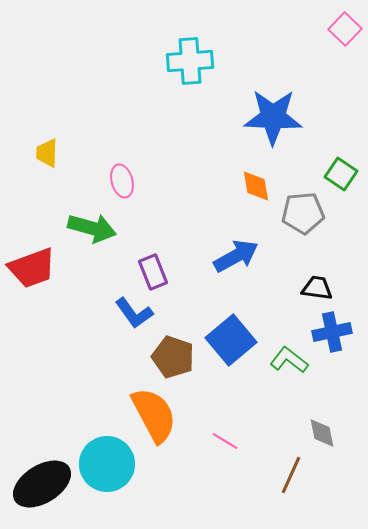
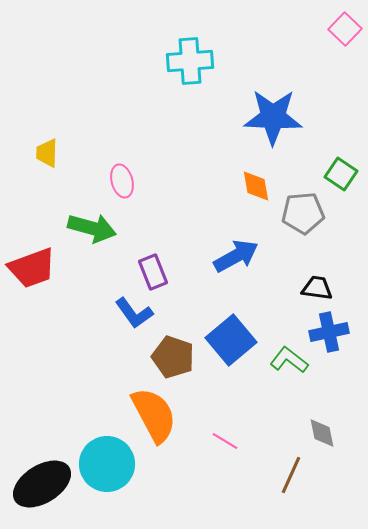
blue cross: moved 3 px left
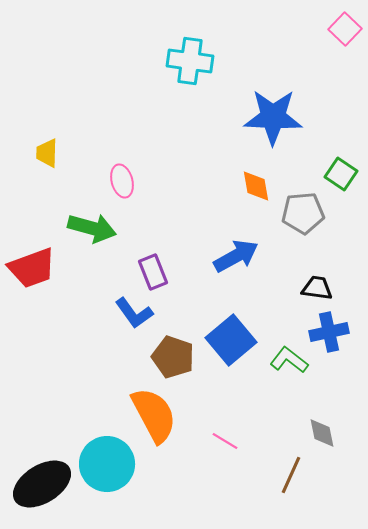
cyan cross: rotated 12 degrees clockwise
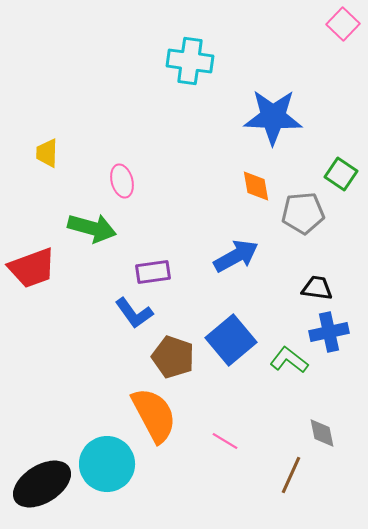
pink square: moved 2 px left, 5 px up
purple rectangle: rotated 76 degrees counterclockwise
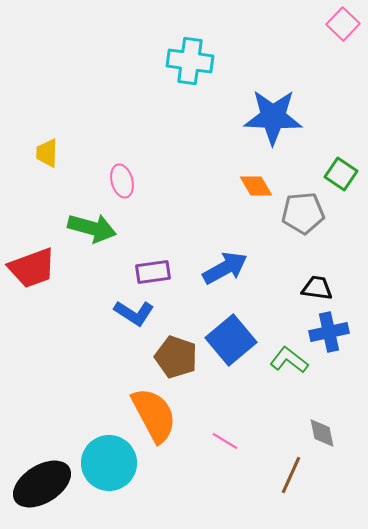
orange diamond: rotated 20 degrees counterclockwise
blue arrow: moved 11 px left, 12 px down
blue L-shape: rotated 21 degrees counterclockwise
brown pentagon: moved 3 px right
cyan circle: moved 2 px right, 1 px up
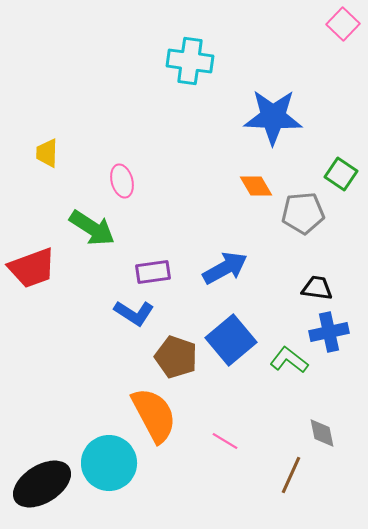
green arrow: rotated 18 degrees clockwise
